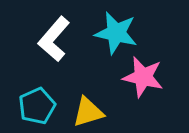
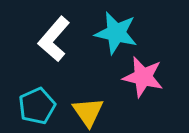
yellow triangle: rotated 48 degrees counterclockwise
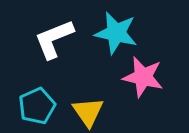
white L-shape: rotated 27 degrees clockwise
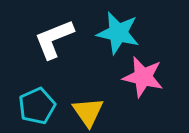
cyan star: moved 2 px right
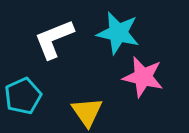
cyan pentagon: moved 14 px left, 10 px up
yellow triangle: moved 1 px left
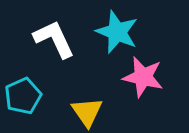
cyan star: moved 1 px left, 1 px up; rotated 9 degrees clockwise
white L-shape: rotated 87 degrees clockwise
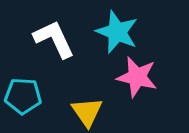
pink star: moved 6 px left
cyan pentagon: rotated 27 degrees clockwise
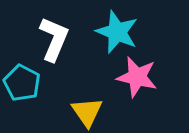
white L-shape: rotated 48 degrees clockwise
cyan pentagon: moved 1 px left, 13 px up; rotated 24 degrees clockwise
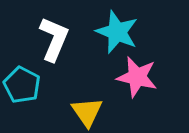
cyan pentagon: moved 2 px down
